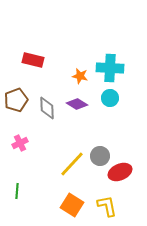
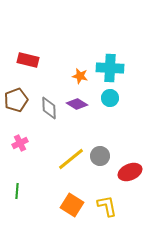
red rectangle: moved 5 px left
gray diamond: moved 2 px right
yellow line: moved 1 px left, 5 px up; rotated 8 degrees clockwise
red ellipse: moved 10 px right
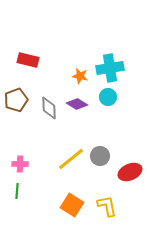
cyan cross: rotated 12 degrees counterclockwise
cyan circle: moved 2 px left, 1 px up
pink cross: moved 21 px down; rotated 28 degrees clockwise
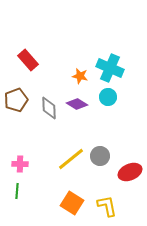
red rectangle: rotated 35 degrees clockwise
cyan cross: rotated 32 degrees clockwise
orange square: moved 2 px up
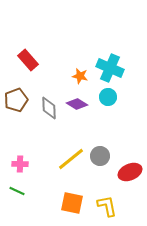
green line: rotated 70 degrees counterclockwise
orange square: rotated 20 degrees counterclockwise
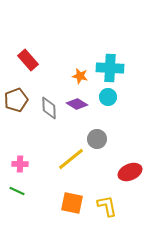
cyan cross: rotated 20 degrees counterclockwise
gray circle: moved 3 px left, 17 px up
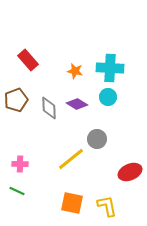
orange star: moved 5 px left, 5 px up
